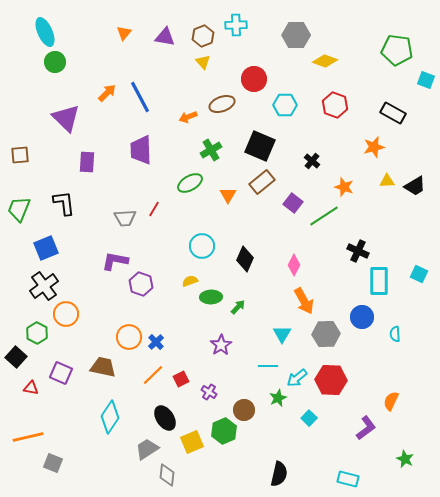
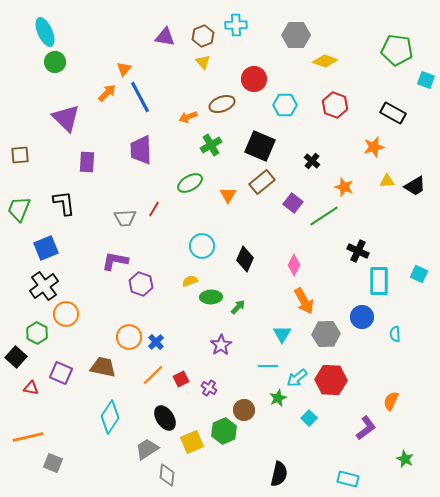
orange triangle at (124, 33): moved 36 px down
green cross at (211, 150): moved 5 px up
purple cross at (209, 392): moved 4 px up
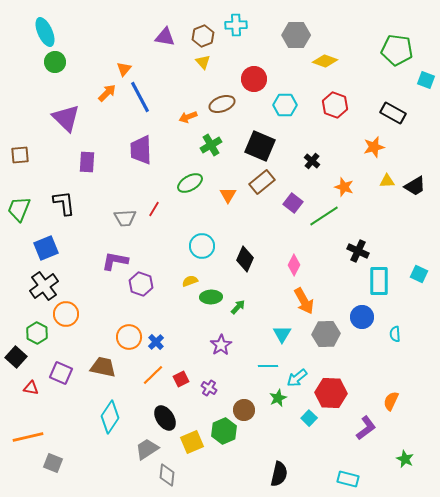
red hexagon at (331, 380): moved 13 px down
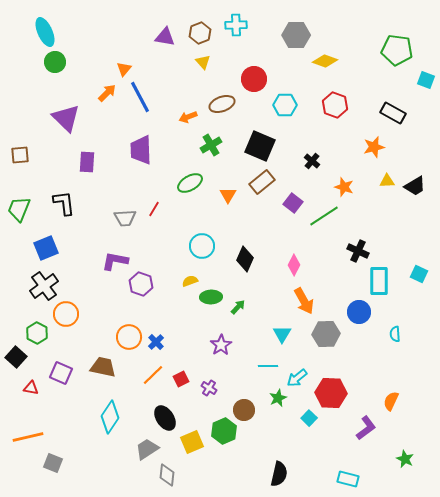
brown hexagon at (203, 36): moved 3 px left, 3 px up
blue circle at (362, 317): moved 3 px left, 5 px up
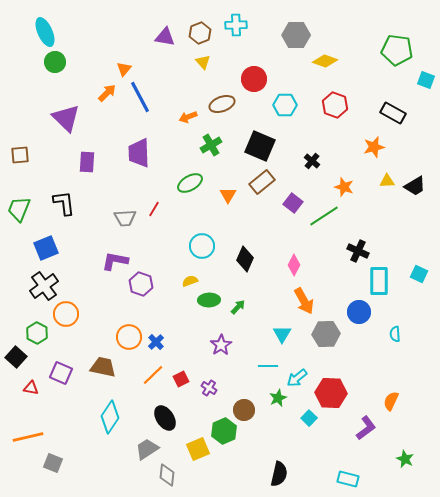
purple trapezoid at (141, 150): moved 2 px left, 3 px down
green ellipse at (211, 297): moved 2 px left, 3 px down
yellow square at (192, 442): moved 6 px right, 7 px down
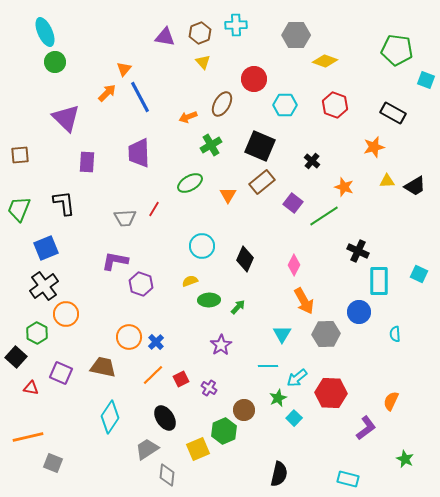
brown ellipse at (222, 104): rotated 40 degrees counterclockwise
cyan square at (309, 418): moved 15 px left
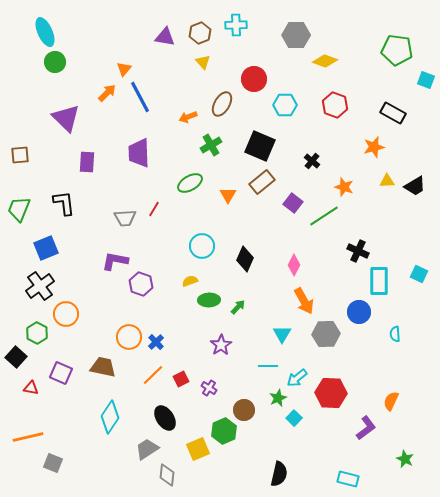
black cross at (44, 286): moved 4 px left
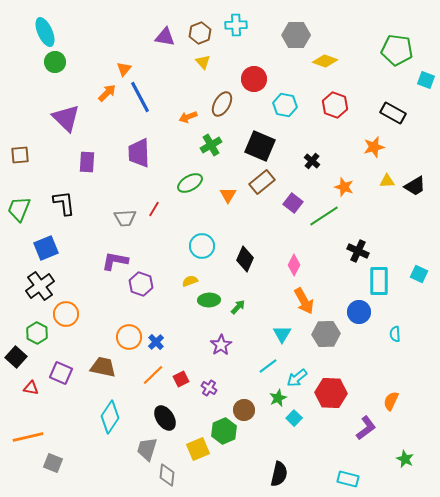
cyan hexagon at (285, 105): rotated 10 degrees clockwise
cyan line at (268, 366): rotated 36 degrees counterclockwise
gray trapezoid at (147, 449): rotated 40 degrees counterclockwise
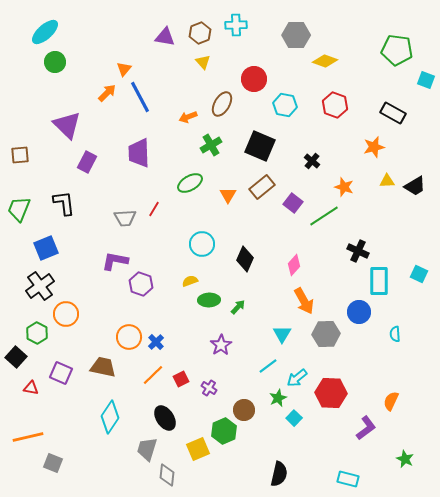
cyan ellipse at (45, 32): rotated 72 degrees clockwise
purple triangle at (66, 118): moved 1 px right, 7 px down
purple rectangle at (87, 162): rotated 25 degrees clockwise
brown rectangle at (262, 182): moved 5 px down
cyan circle at (202, 246): moved 2 px up
pink diamond at (294, 265): rotated 15 degrees clockwise
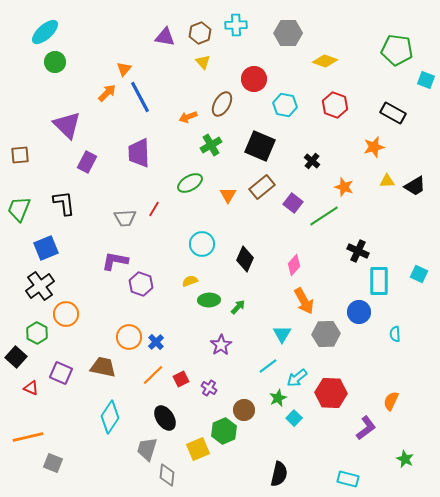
gray hexagon at (296, 35): moved 8 px left, 2 px up
red triangle at (31, 388): rotated 14 degrees clockwise
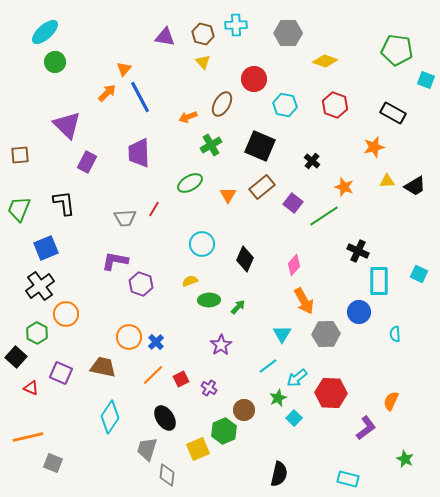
brown hexagon at (200, 33): moved 3 px right, 1 px down; rotated 25 degrees counterclockwise
